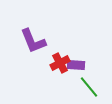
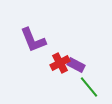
purple L-shape: moved 1 px up
purple rectangle: rotated 24 degrees clockwise
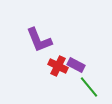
purple L-shape: moved 6 px right
red cross: moved 2 px left, 3 px down; rotated 36 degrees counterclockwise
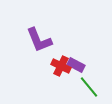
red cross: moved 3 px right
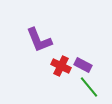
purple rectangle: moved 7 px right
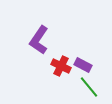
purple L-shape: rotated 56 degrees clockwise
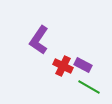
red cross: moved 2 px right
green line: rotated 20 degrees counterclockwise
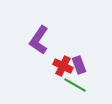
purple rectangle: moved 4 px left; rotated 42 degrees clockwise
green line: moved 14 px left, 2 px up
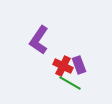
green line: moved 5 px left, 2 px up
